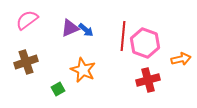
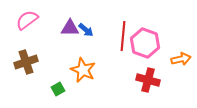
purple triangle: rotated 24 degrees clockwise
red cross: rotated 30 degrees clockwise
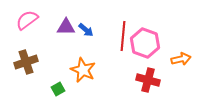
purple triangle: moved 4 px left, 1 px up
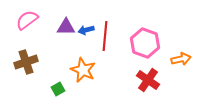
blue arrow: rotated 126 degrees clockwise
red line: moved 18 px left
red cross: rotated 20 degrees clockwise
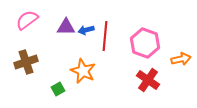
orange star: moved 1 px down
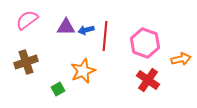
orange star: rotated 25 degrees clockwise
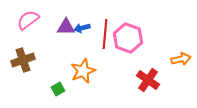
pink semicircle: moved 1 px right
blue arrow: moved 4 px left, 2 px up
red line: moved 2 px up
pink hexagon: moved 17 px left, 5 px up
brown cross: moved 3 px left, 2 px up
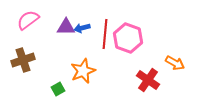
orange arrow: moved 6 px left, 4 px down; rotated 42 degrees clockwise
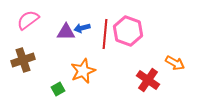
purple triangle: moved 5 px down
pink hexagon: moved 7 px up
